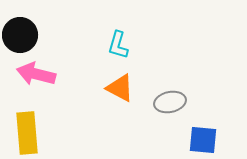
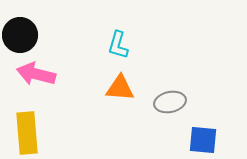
orange triangle: rotated 24 degrees counterclockwise
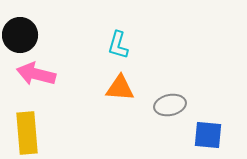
gray ellipse: moved 3 px down
blue square: moved 5 px right, 5 px up
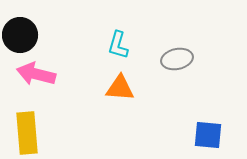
gray ellipse: moved 7 px right, 46 px up
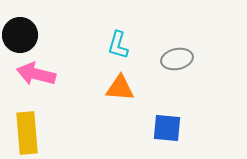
blue square: moved 41 px left, 7 px up
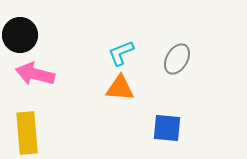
cyan L-shape: moved 3 px right, 8 px down; rotated 52 degrees clockwise
gray ellipse: rotated 48 degrees counterclockwise
pink arrow: moved 1 px left
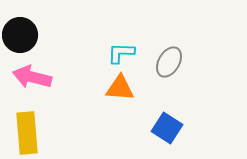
cyan L-shape: rotated 24 degrees clockwise
gray ellipse: moved 8 px left, 3 px down
pink arrow: moved 3 px left, 3 px down
blue square: rotated 28 degrees clockwise
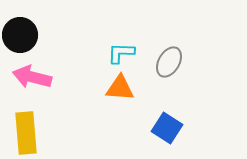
yellow rectangle: moved 1 px left
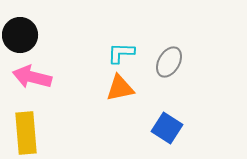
orange triangle: rotated 16 degrees counterclockwise
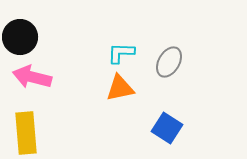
black circle: moved 2 px down
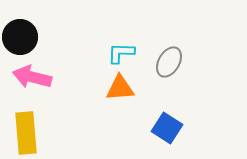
orange triangle: rotated 8 degrees clockwise
